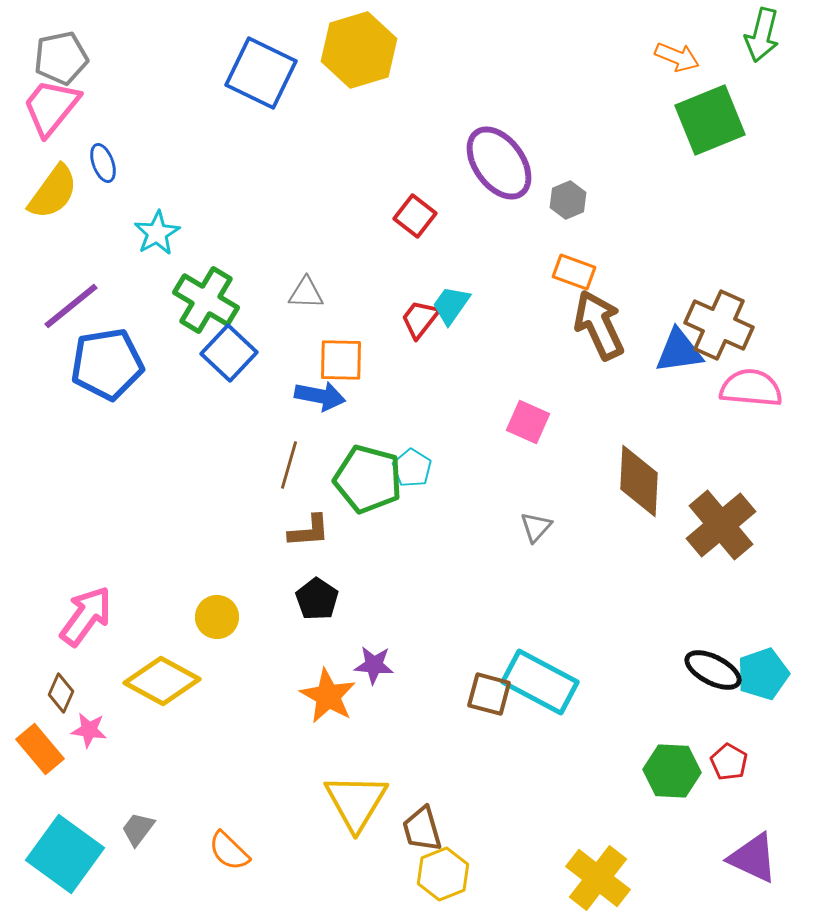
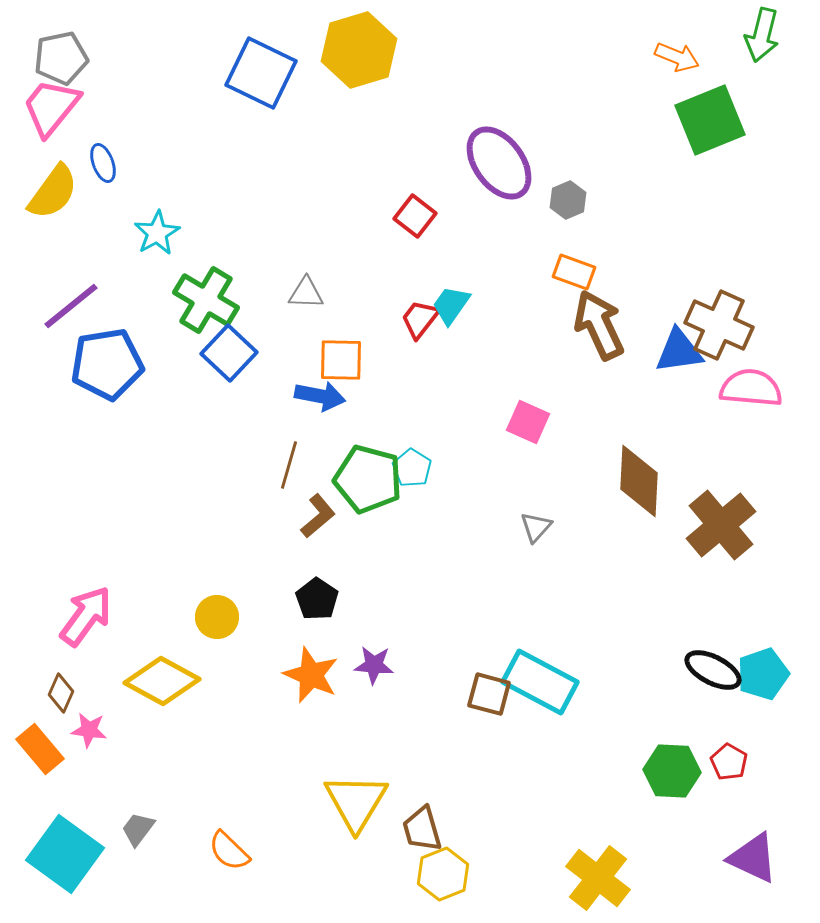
brown L-shape at (309, 531): moved 9 px right, 15 px up; rotated 36 degrees counterclockwise
orange star at (328, 696): moved 17 px left, 21 px up; rotated 6 degrees counterclockwise
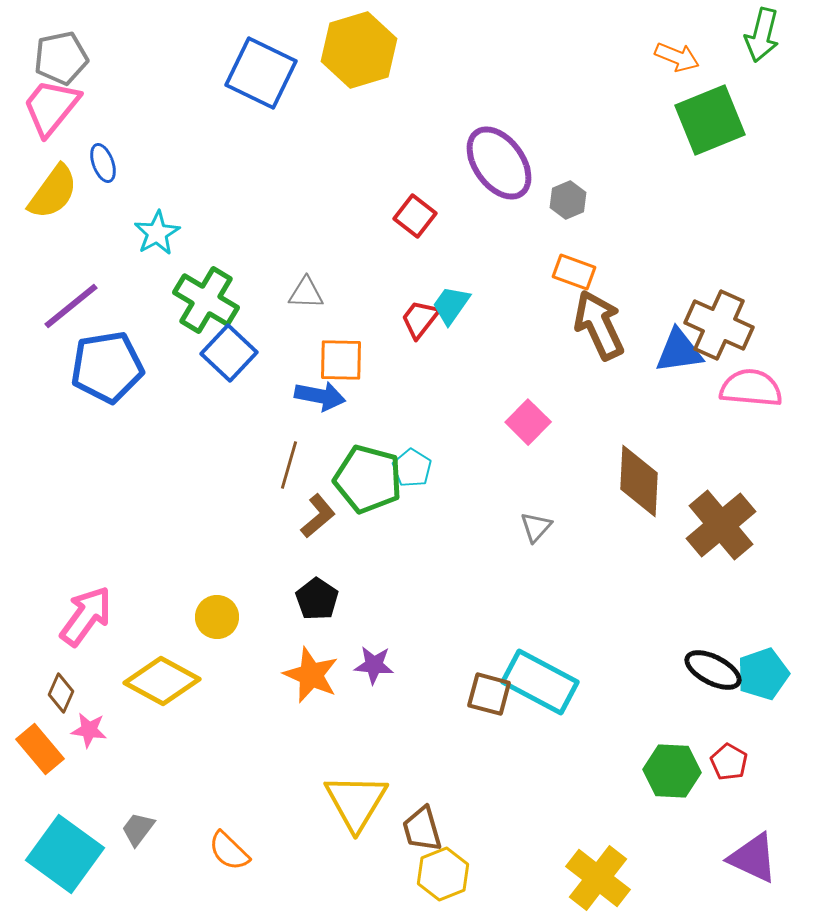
blue pentagon at (107, 364): moved 3 px down
pink square at (528, 422): rotated 21 degrees clockwise
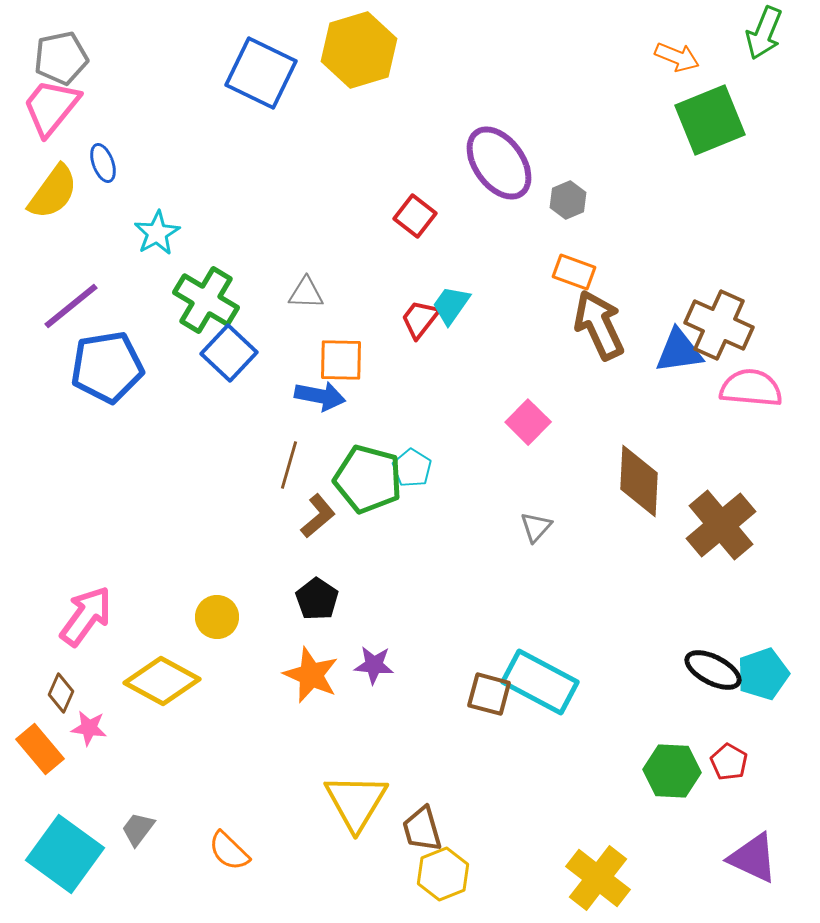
green arrow at (762, 35): moved 2 px right, 2 px up; rotated 8 degrees clockwise
pink star at (89, 730): moved 2 px up
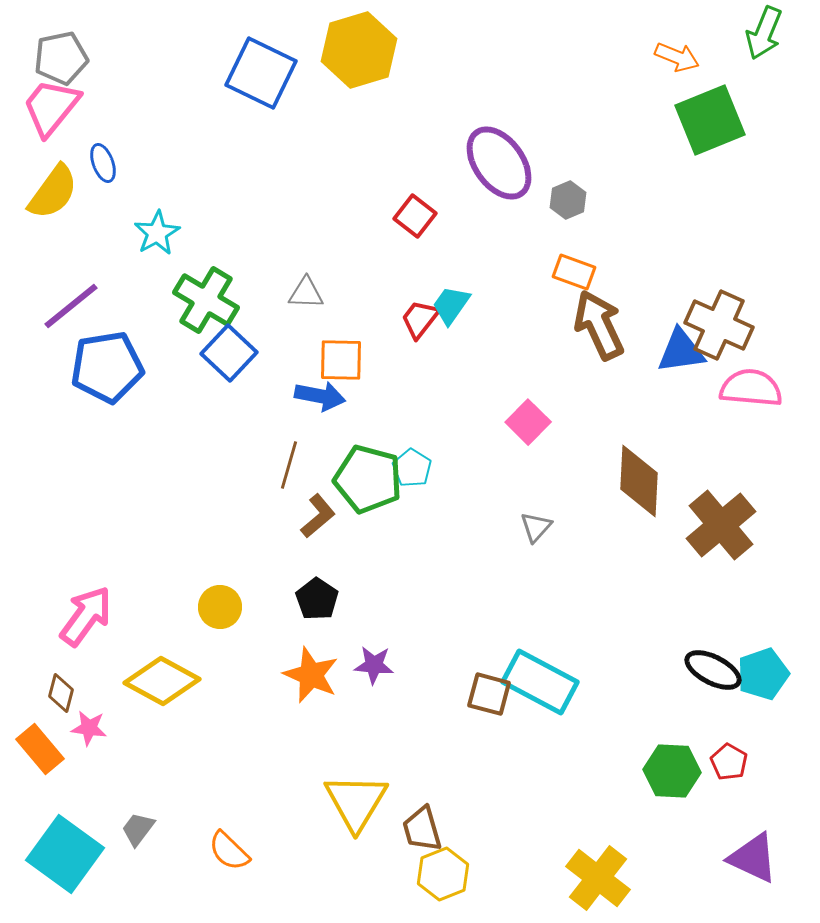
blue triangle at (679, 351): moved 2 px right
yellow circle at (217, 617): moved 3 px right, 10 px up
brown diamond at (61, 693): rotated 9 degrees counterclockwise
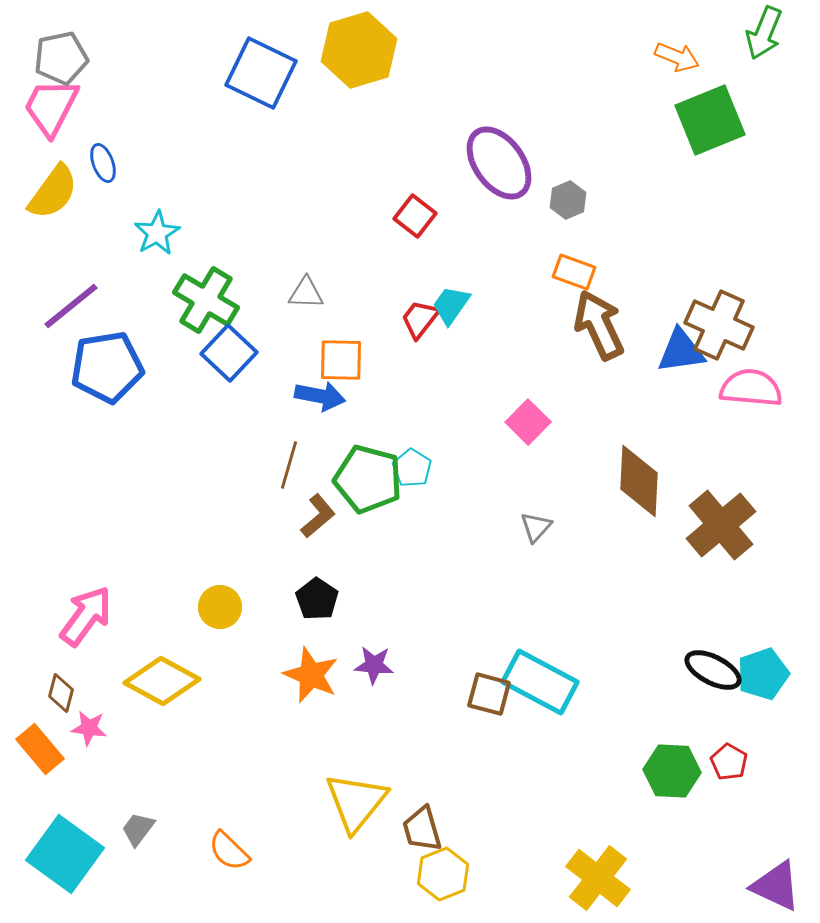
pink trapezoid at (51, 107): rotated 12 degrees counterclockwise
yellow triangle at (356, 802): rotated 8 degrees clockwise
purple triangle at (753, 858): moved 23 px right, 28 px down
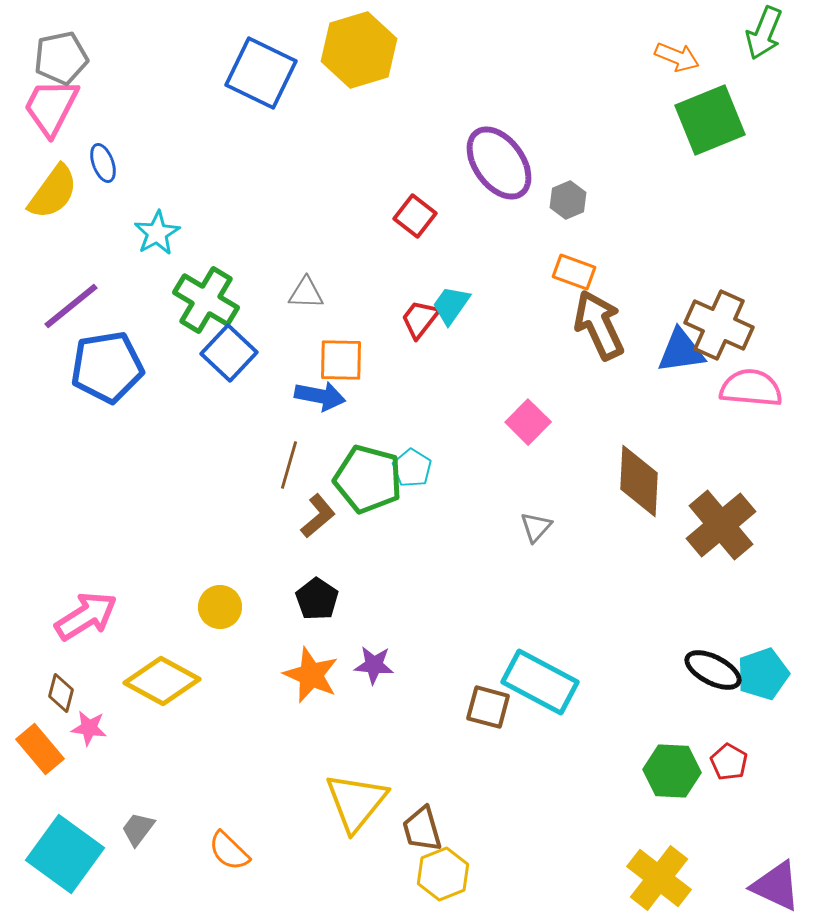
pink arrow at (86, 616): rotated 22 degrees clockwise
brown square at (489, 694): moved 1 px left, 13 px down
yellow cross at (598, 878): moved 61 px right
